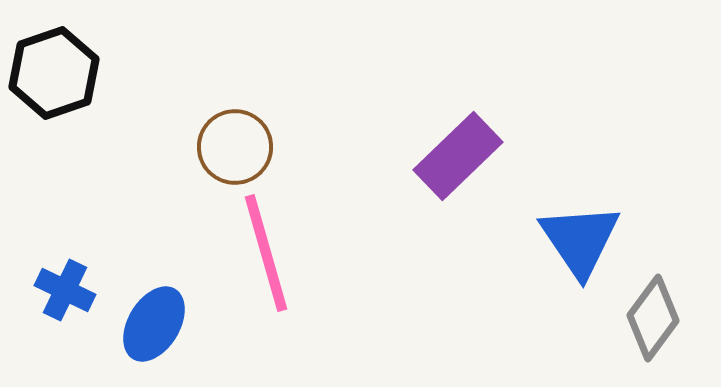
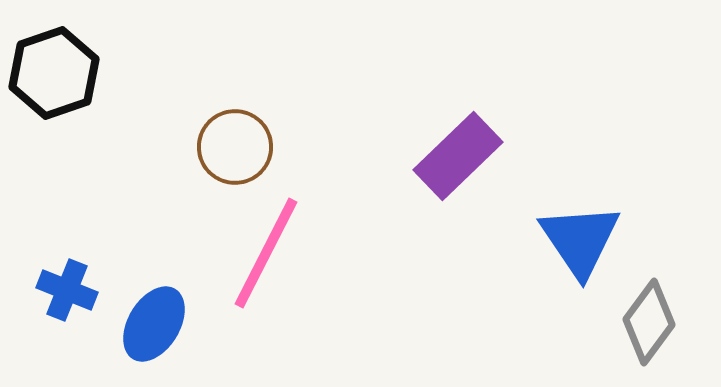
pink line: rotated 43 degrees clockwise
blue cross: moved 2 px right; rotated 4 degrees counterclockwise
gray diamond: moved 4 px left, 4 px down
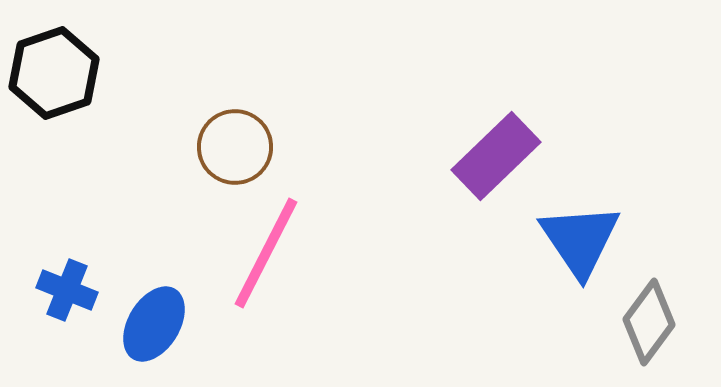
purple rectangle: moved 38 px right
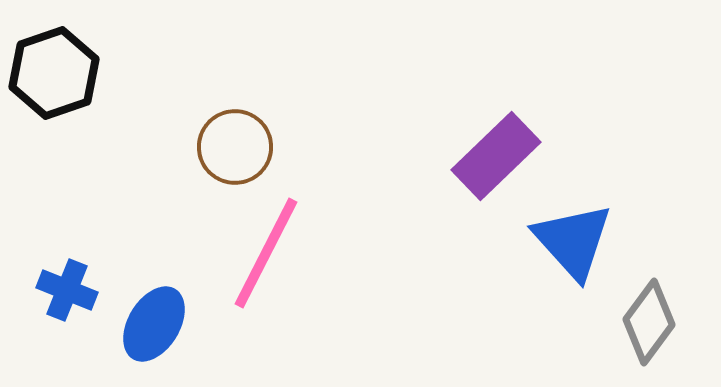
blue triangle: moved 7 px left, 1 px down; rotated 8 degrees counterclockwise
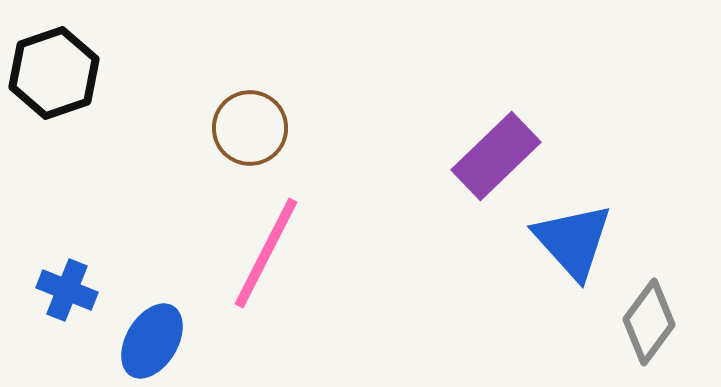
brown circle: moved 15 px right, 19 px up
blue ellipse: moved 2 px left, 17 px down
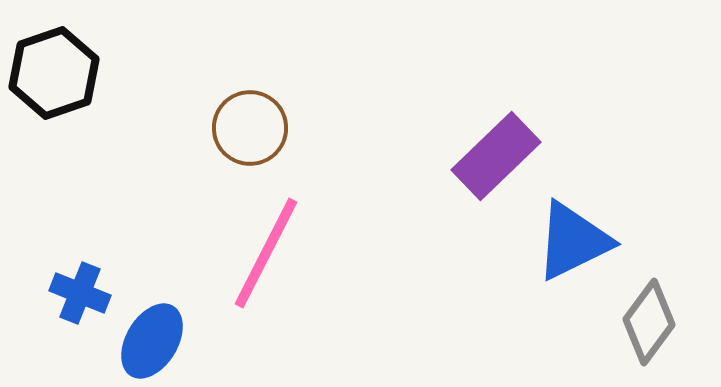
blue triangle: rotated 46 degrees clockwise
blue cross: moved 13 px right, 3 px down
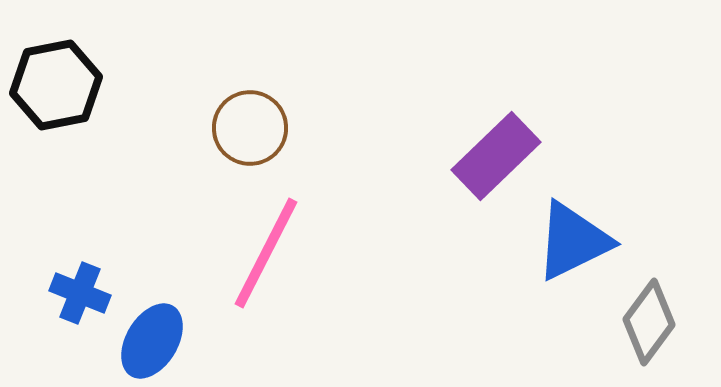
black hexagon: moved 2 px right, 12 px down; rotated 8 degrees clockwise
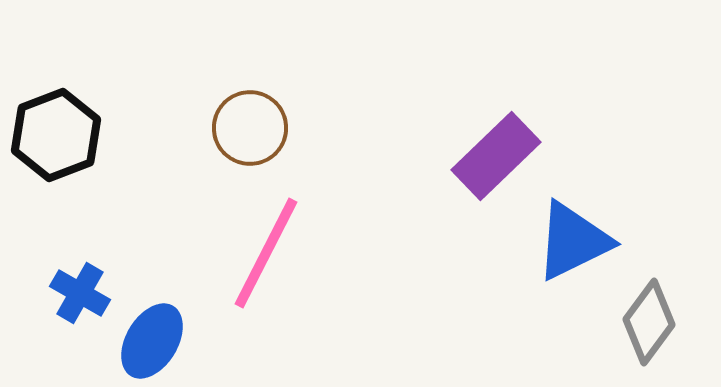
black hexagon: moved 50 px down; rotated 10 degrees counterclockwise
blue cross: rotated 8 degrees clockwise
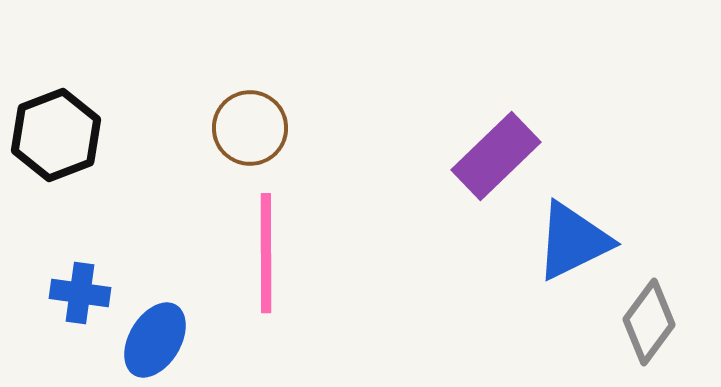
pink line: rotated 27 degrees counterclockwise
blue cross: rotated 22 degrees counterclockwise
blue ellipse: moved 3 px right, 1 px up
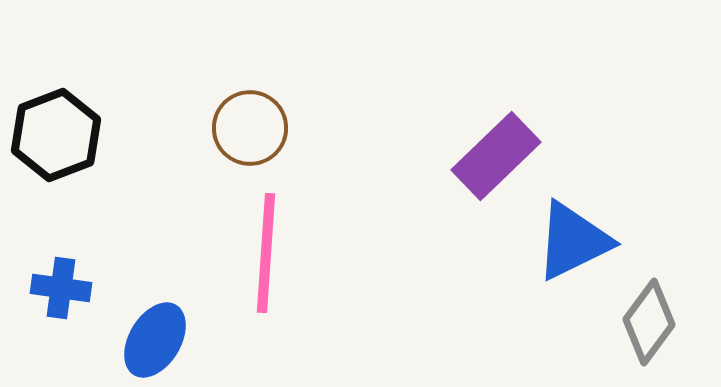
pink line: rotated 4 degrees clockwise
blue cross: moved 19 px left, 5 px up
